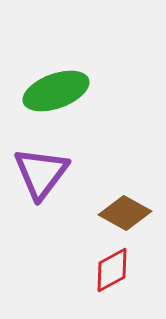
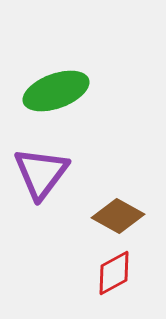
brown diamond: moved 7 px left, 3 px down
red diamond: moved 2 px right, 3 px down
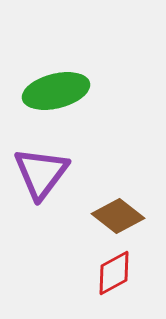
green ellipse: rotated 6 degrees clockwise
brown diamond: rotated 9 degrees clockwise
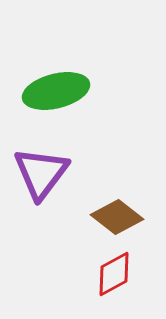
brown diamond: moved 1 px left, 1 px down
red diamond: moved 1 px down
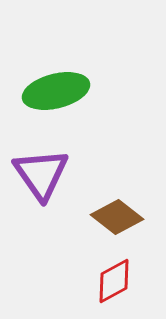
purple triangle: moved 1 px down; rotated 12 degrees counterclockwise
red diamond: moved 7 px down
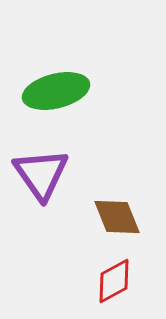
brown diamond: rotated 30 degrees clockwise
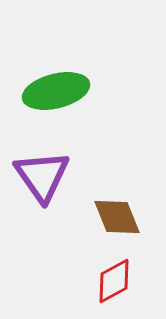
purple triangle: moved 1 px right, 2 px down
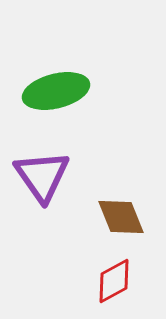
brown diamond: moved 4 px right
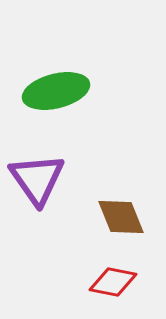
purple triangle: moved 5 px left, 3 px down
red diamond: moved 1 px left, 1 px down; rotated 39 degrees clockwise
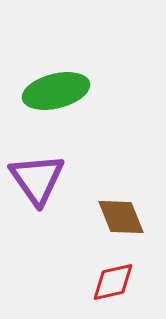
red diamond: rotated 24 degrees counterclockwise
